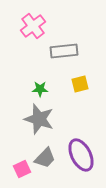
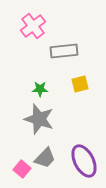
purple ellipse: moved 3 px right, 6 px down
pink square: rotated 24 degrees counterclockwise
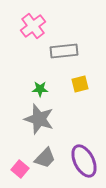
pink square: moved 2 px left
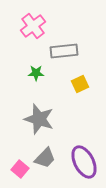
yellow square: rotated 12 degrees counterclockwise
green star: moved 4 px left, 16 px up
purple ellipse: moved 1 px down
